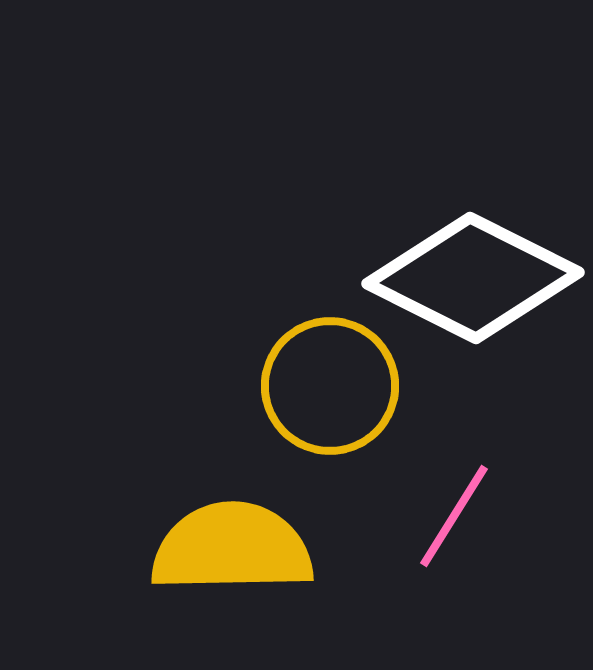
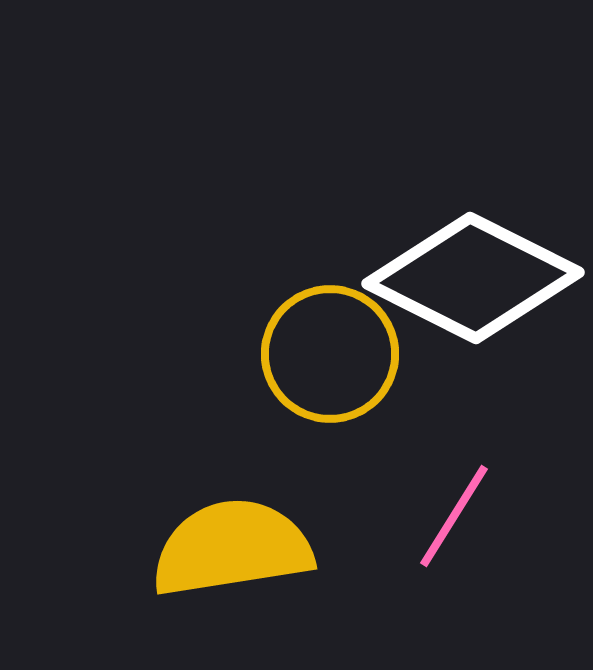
yellow circle: moved 32 px up
yellow semicircle: rotated 8 degrees counterclockwise
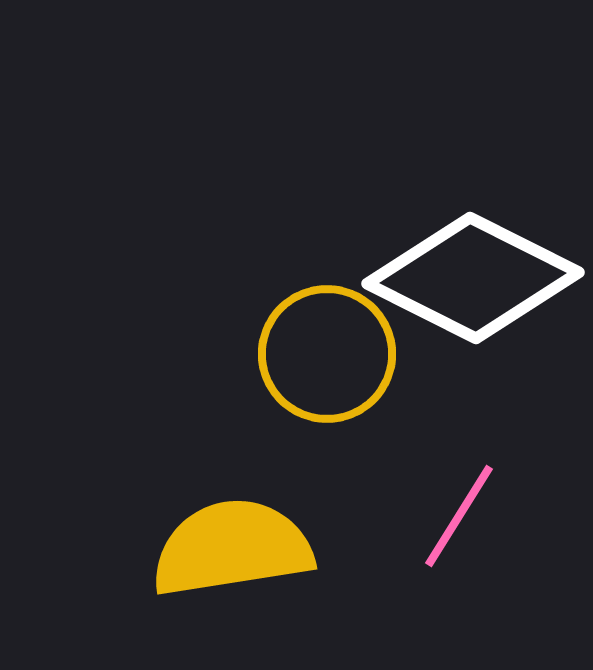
yellow circle: moved 3 px left
pink line: moved 5 px right
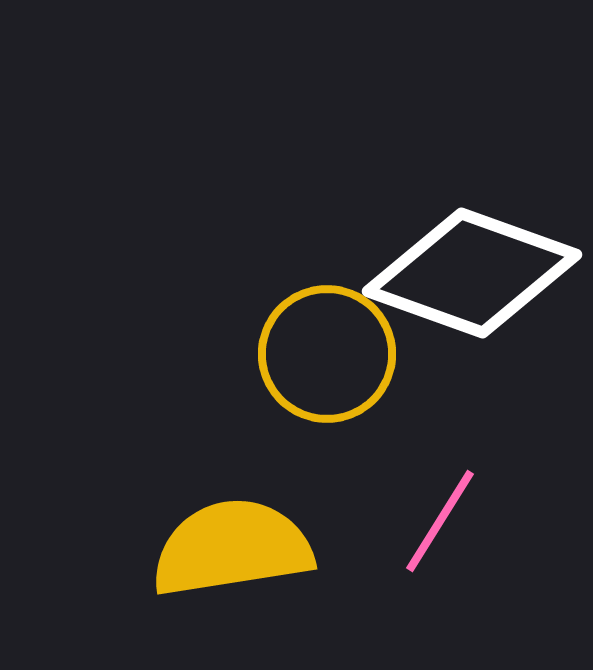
white diamond: moved 1 px left, 5 px up; rotated 7 degrees counterclockwise
pink line: moved 19 px left, 5 px down
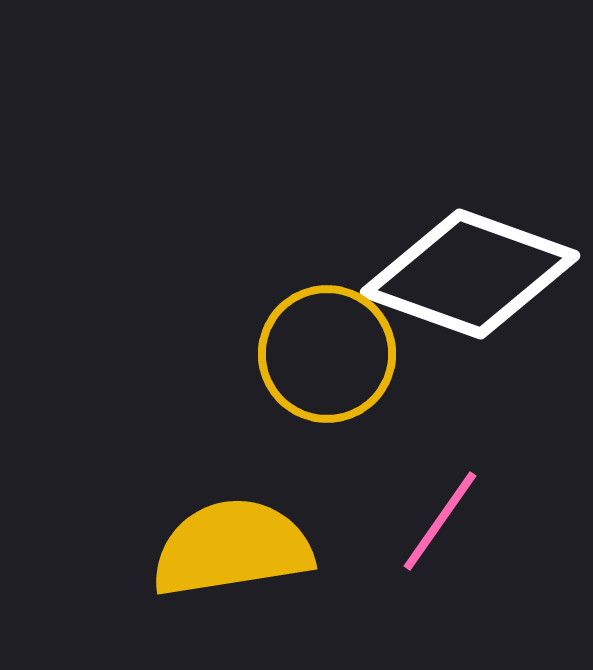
white diamond: moved 2 px left, 1 px down
pink line: rotated 3 degrees clockwise
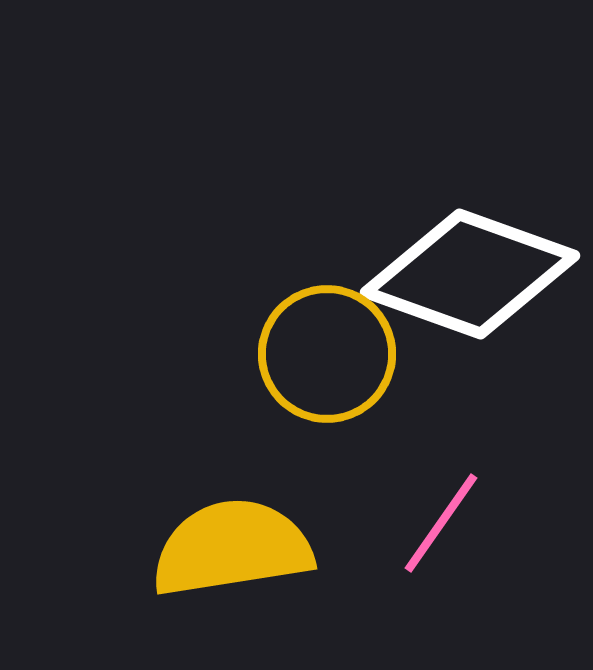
pink line: moved 1 px right, 2 px down
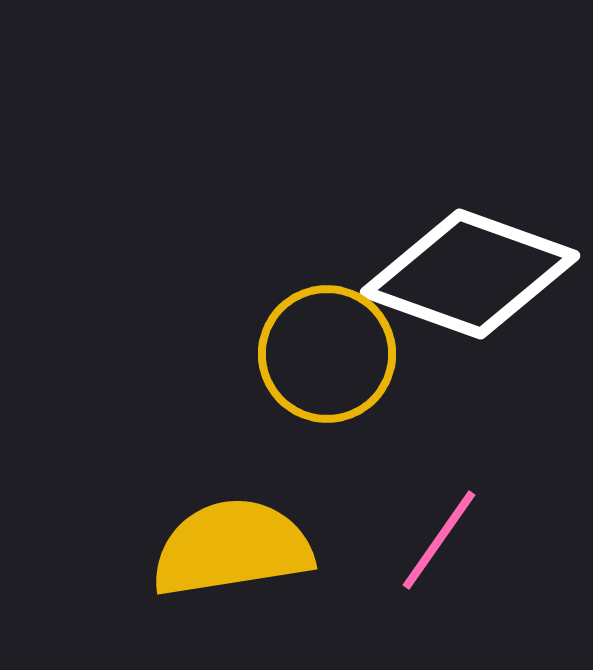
pink line: moved 2 px left, 17 px down
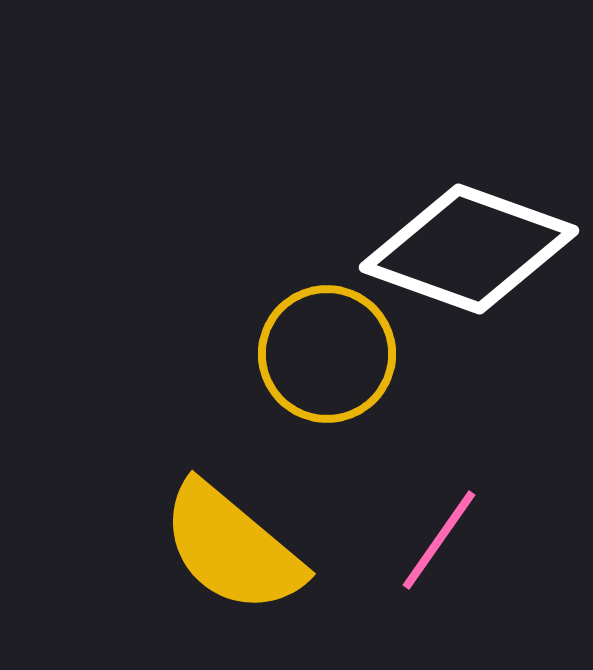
white diamond: moved 1 px left, 25 px up
yellow semicircle: rotated 131 degrees counterclockwise
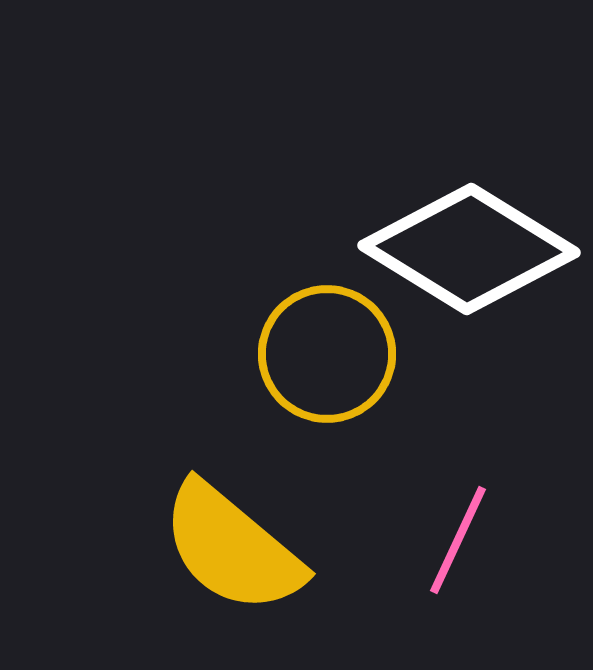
white diamond: rotated 12 degrees clockwise
pink line: moved 19 px right; rotated 10 degrees counterclockwise
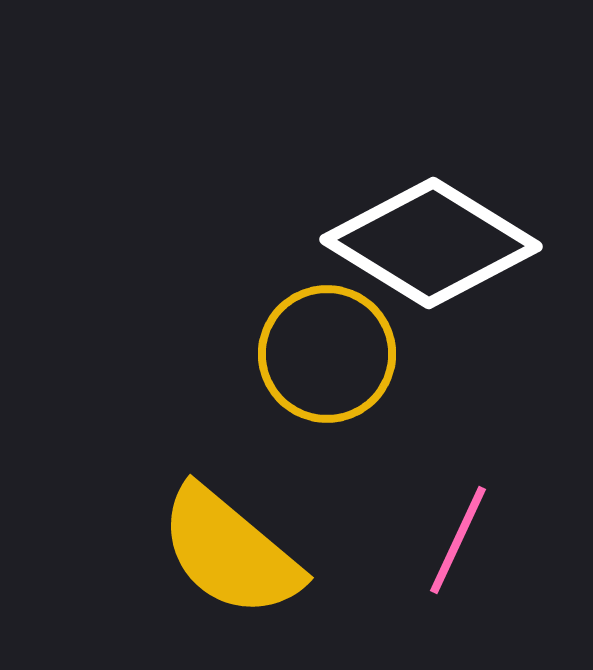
white diamond: moved 38 px left, 6 px up
yellow semicircle: moved 2 px left, 4 px down
